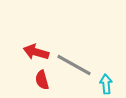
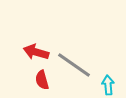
gray line: rotated 6 degrees clockwise
cyan arrow: moved 2 px right, 1 px down
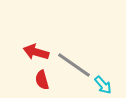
cyan arrow: moved 5 px left; rotated 144 degrees clockwise
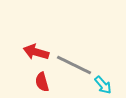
gray line: rotated 9 degrees counterclockwise
red semicircle: moved 2 px down
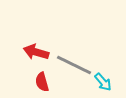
cyan arrow: moved 3 px up
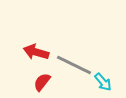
red semicircle: rotated 54 degrees clockwise
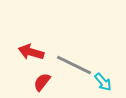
red arrow: moved 5 px left
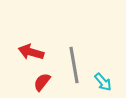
gray line: rotated 54 degrees clockwise
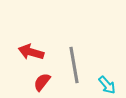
cyan arrow: moved 4 px right, 3 px down
